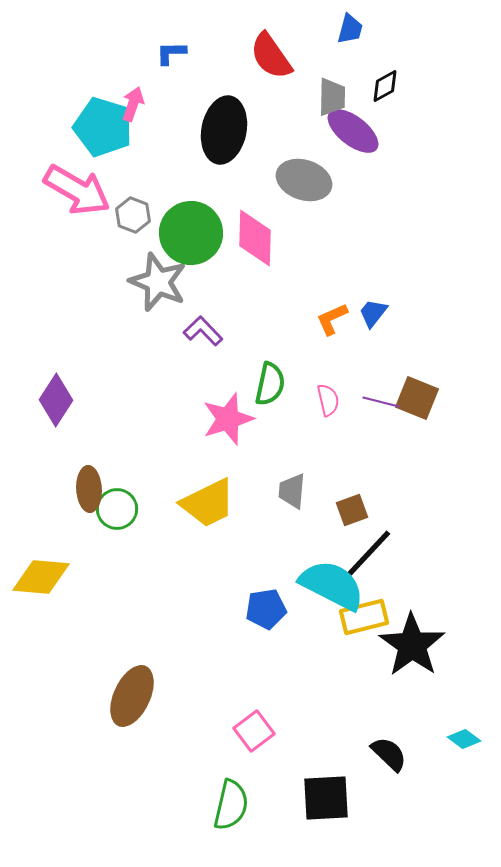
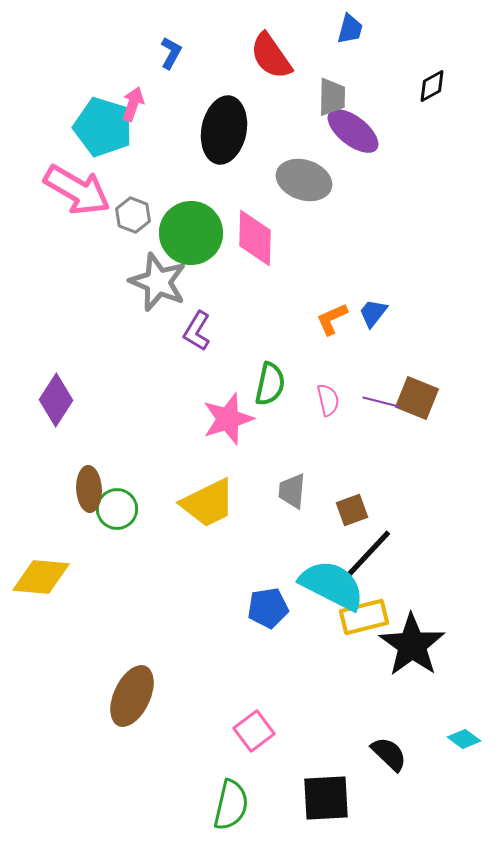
blue L-shape at (171, 53): rotated 120 degrees clockwise
black diamond at (385, 86): moved 47 px right
purple L-shape at (203, 331): moved 6 px left; rotated 105 degrees counterclockwise
blue pentagon at (266, 609): moved 2 px right, 1 px up
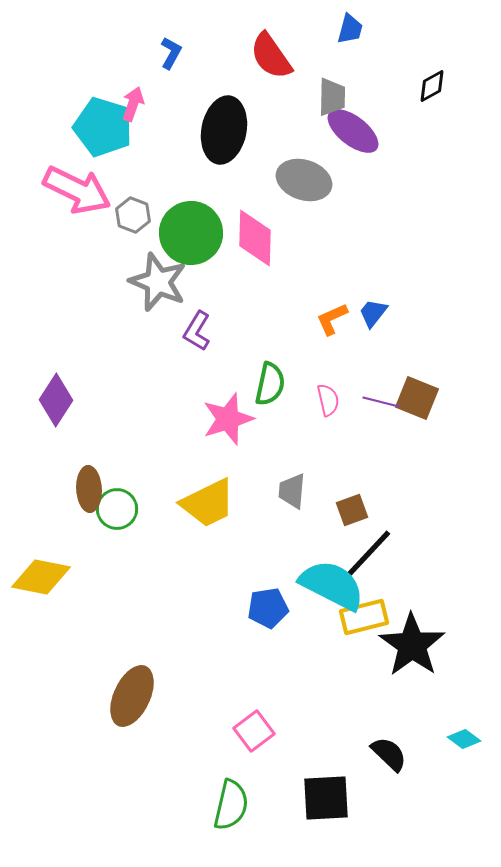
pink arrow at (77, 190): rotated 4 degrees counterclockwise
yellow diamond at (41, 577): rotated 6 degrees clockwise
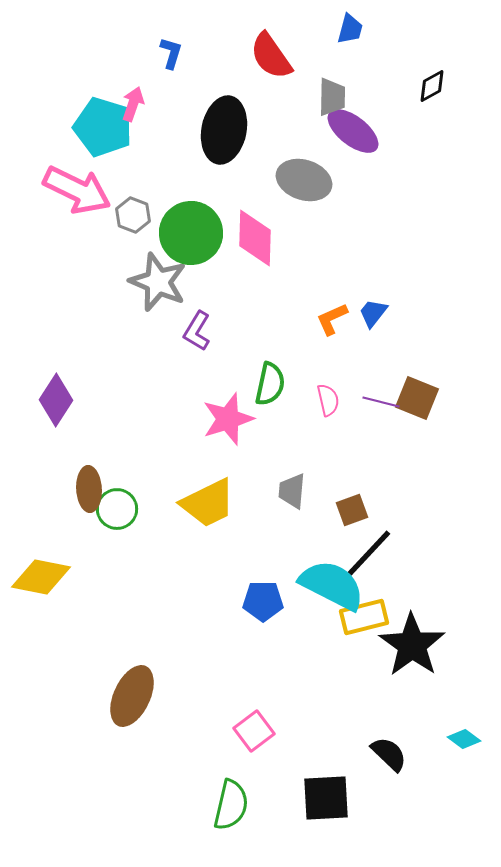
blue L-shape at (171, 53): rotated 12 degrees counterclockwise
blue pentagon at (268, 608): moved 5 px left, 7 px up; rotated 9 degrees clockwise
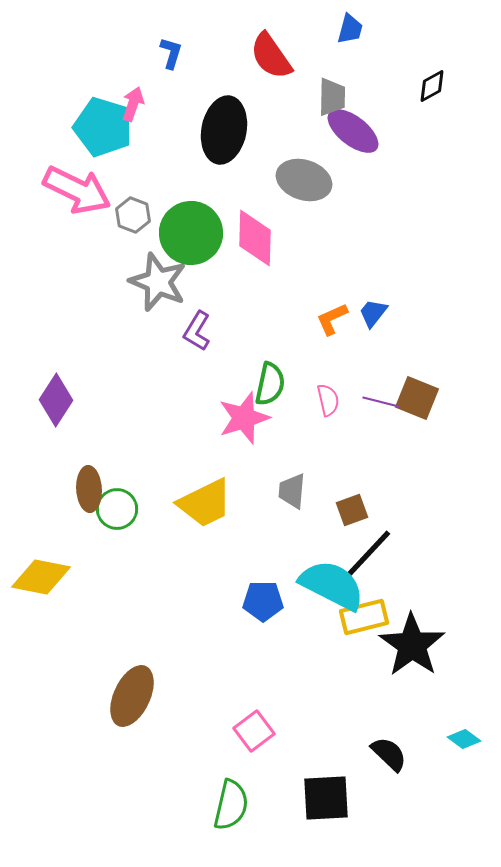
pink star at (228, 419): moved 16 px right, 1 px up
yellow trapezoid at (208, 503): moved 3 px left
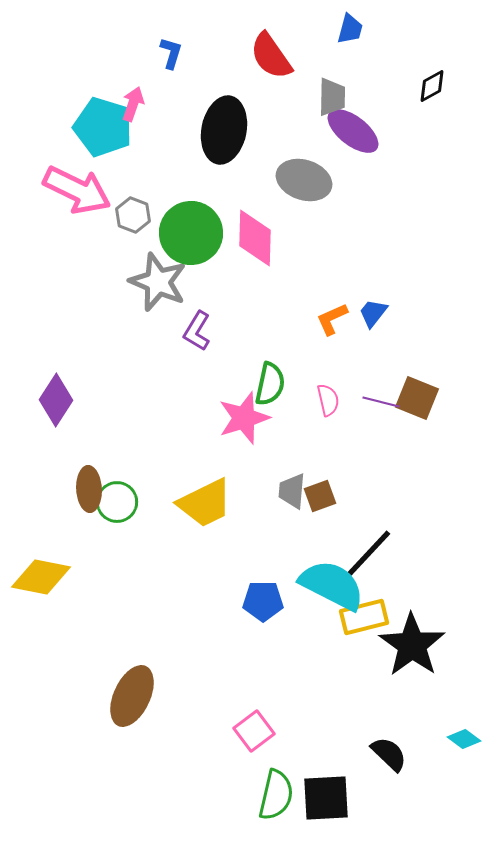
green circle at (117, 509): moved 7 px up
brown square at (352, 510): moved 32 px left, 14 px up
green semicircle at (231, 805): moved 45 px right, 10 px up
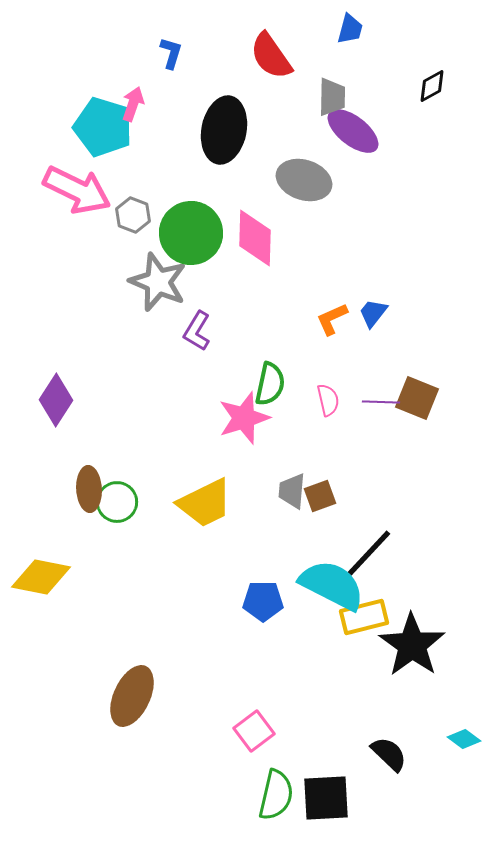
purple line at (381, 402): rotated 12 degrees counterclockwise
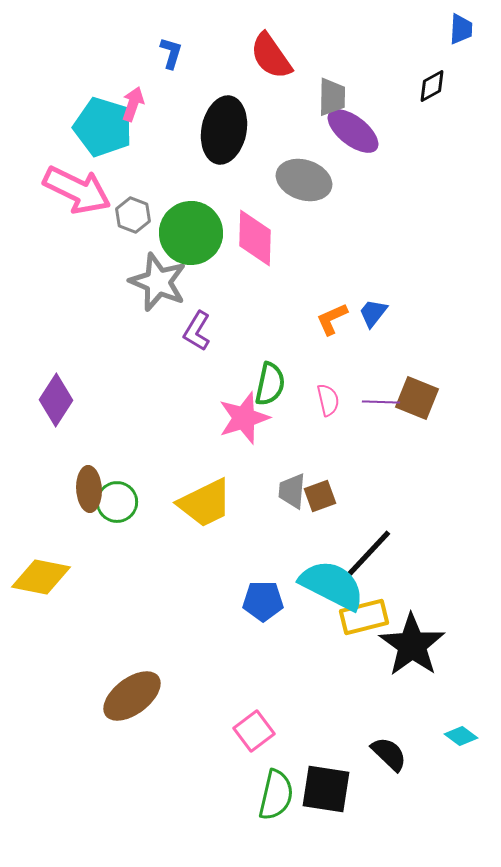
blue trapezoid at (350, 29): moved 111 px right; rotated 12 degrees counterclockwise
brown ellipse at (132, 696): rotated 28 degrees clockwise
cyan diamond at (464, 739): moved 3 px left, 3 px up
black square at (326, 798): moved 9 px up; rotated 12 degrees clockwise
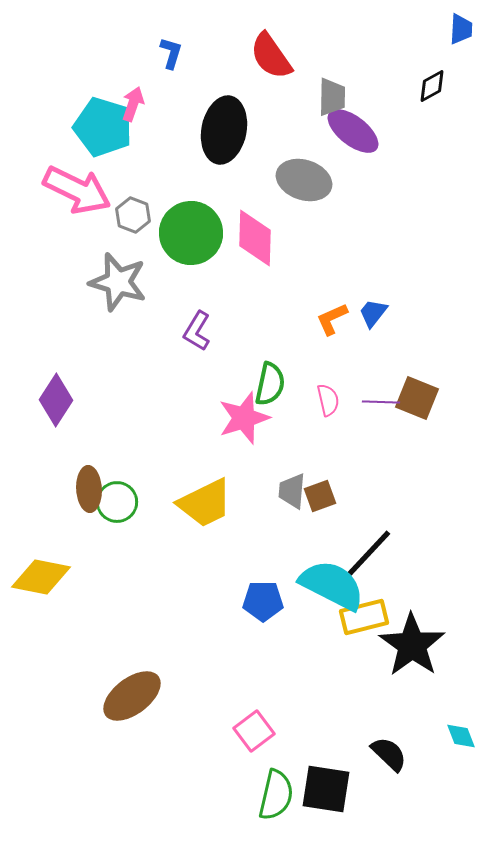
gray star at (158, 282): moved 40 px left; rotated 6 degrees counterclockwise
cyan diamond at (461, 736): rotated 32 degrees clockwise
